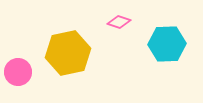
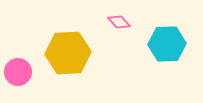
pink diamond: rotated 30 degrees clockwise
yellow hexagon: rotated 9 degrees clockwise
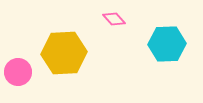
pink diamond: moved 5 px left, 3 px up
yellow hexagon: moved 4 px left
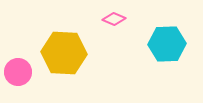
pink diamond: rotated 25 degrees counterclockwise
yellow hexagon: rotated 6 degrees clockwise
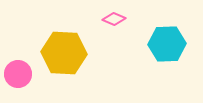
pink circle: moved 2 px down
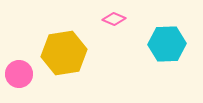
yellow hexagon: rotated 12 degrees counterclockwise
pink circle: moved 1 px right
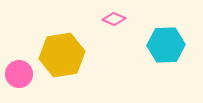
cyan hexagon: moved 1 px left, 1 px down
yellow hexagon: moved 2 px left, 2 px down
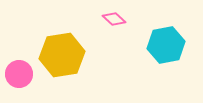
pink diamond: rotated 20 degrees clockwise
cyan hexagon: rotated 9 degrees counterclockwise
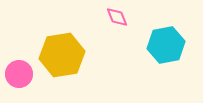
pink diamond: moved 3 px right, 2 px up; rotated 25 degrees clockwise
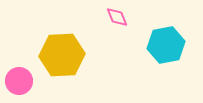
yellow hexagon: rotated 6 degrees clockwise
pink circle: moved 7 px down
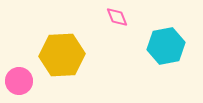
cyan hexagon: moved 1 px down
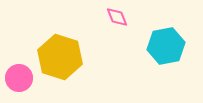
yellow hexagon: moved 2 px left, 2 px down; rotated 21 degrees clockwise
pink circle: moved 3 px up
